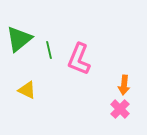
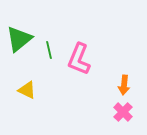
pink cross: moved 3 px right, 3 px down
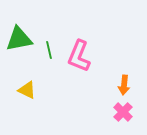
green triangle: rotated 28 degrees clockwise
pink L-shape: moved 3 px up
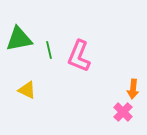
orange arrow: moved 9 px right, 4 px down
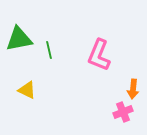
pink L-shape: moved 20 px right, 1 px up
pink cross: rotated 24 degrees clockwise
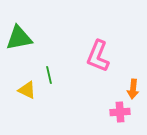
green triangle: moved 1 px up
green line: moved 25 px down
pink L-shape: moved 1 px left, 1 px down
pink cross: moved 3 px left; rotated 18 degrees clockwise
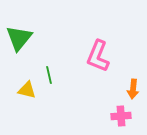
green triangle: rotated 40 degrees counterclockwise
yellow triangle: rotated 12 degrees counterclockwise
pink cross: moved 1 px right, 4 px down
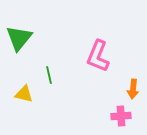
yellow triangle: moved 3 px left, 4 px down
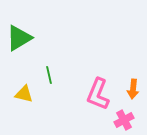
green triangle: rotated 20 degrees clockwise
pink L-shape: moved 38 px down
pink cross: moved 3 px right, 4 px down; rotated 24 degrees counterclockwise
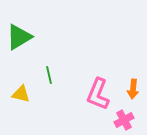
green triangle: moved 1 px up
yellow triangle: moved 3 px left
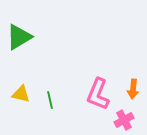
green line: moved 1 px right, 25 px down
